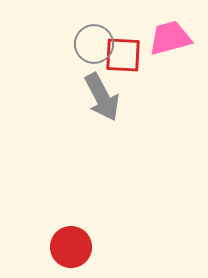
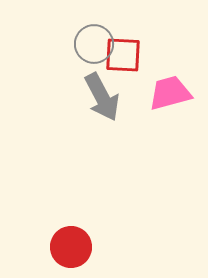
pink trapezoid: moved 55 px down
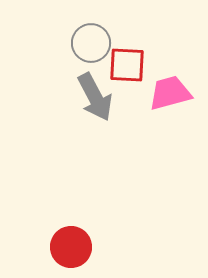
gray circle: moved 3 px left, 1 px up
red square: moved 4 px right, 10 px down
gray arrow: moved 7 px left
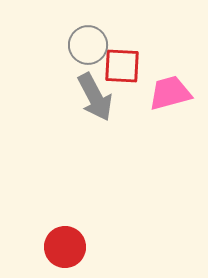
gray circle: moved 3 px left, 2 px down
red square: moved 5 px left, 1 px down
red circle: moved 6 px left
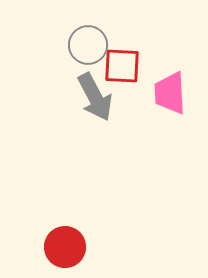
pink trapezoid: rotated 78 degrees counterclockwise
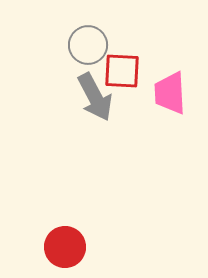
red square: moved 5 px down
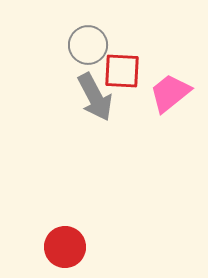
pink trapezoid: rotated 54 degrees clockwise
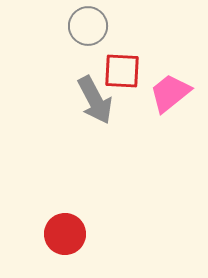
gray circle: moved 19 px up
gray arrow: moved 3 px down
red circle: moved 13 px up
